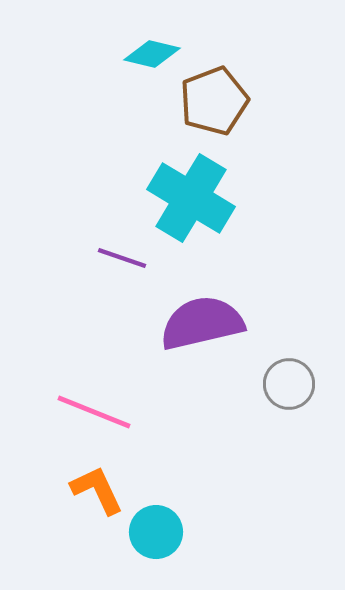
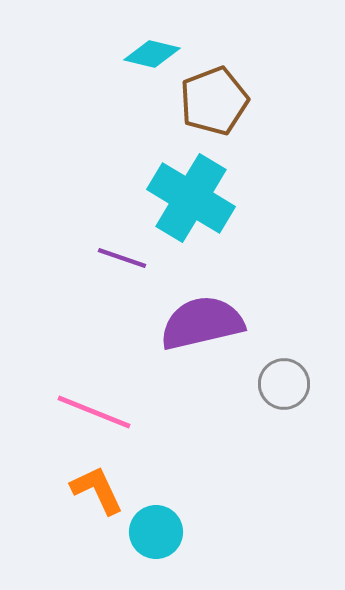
gray circle: moved 5 px left
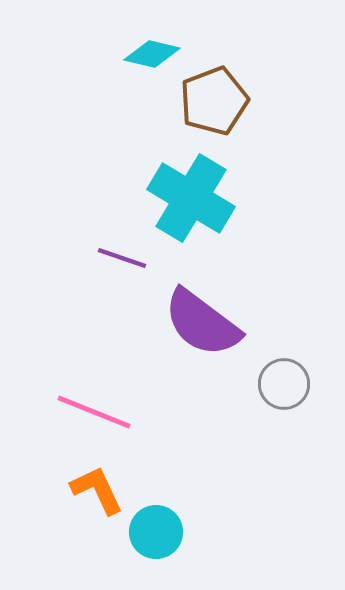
purple semicircle: rotated 130 degrees counterclockwise
